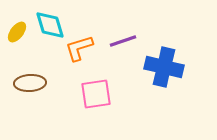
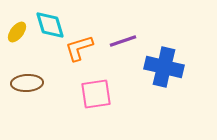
brown ellipse: moved 3 px left
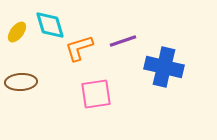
brown ellipse: moved 6 px left, 1 px up
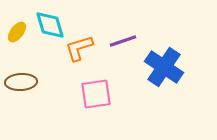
blue cross: rotated 21 degrees clockwise
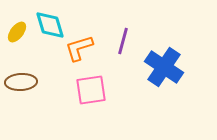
purple line: rotated 56 degrees counterclockwise
pink square: moved 5 px left, 4 px up
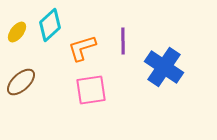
cyan diamond: rotated 64 degrees clockwise
purple line: rotated 16 degrees counterclockwise
orange L-shape: moved 3 px right
brown ellipse: rotated 40 degrees counterclockwise
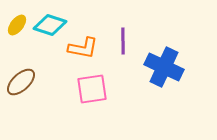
cyan diamond: rotated 60 degrees clockwise
yellow ellipse: moved 7 px up
orange L-shape: moved 1 px right; rotated 152 degrees counterclockwise
blue cross: rotated 9 degrees counterclockwise
pink square: moved 1 px right, 1 px up
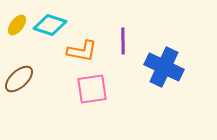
orange L-shape: moved 1 px left, 3 px down
brown ellipse: moved 2 px left, 3 px up
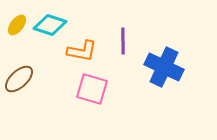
pink square: rotated 24 degrees clockwise
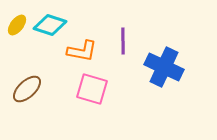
brown ellipse: moved 8 px right, 10 px down
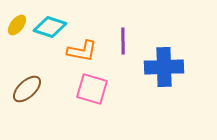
cyan diamond: moved 2 px down
blue cross: rotated 27 degrees counterclockwise
